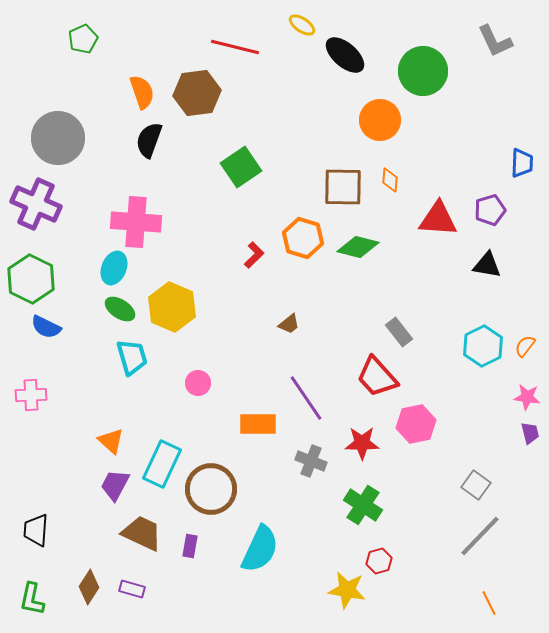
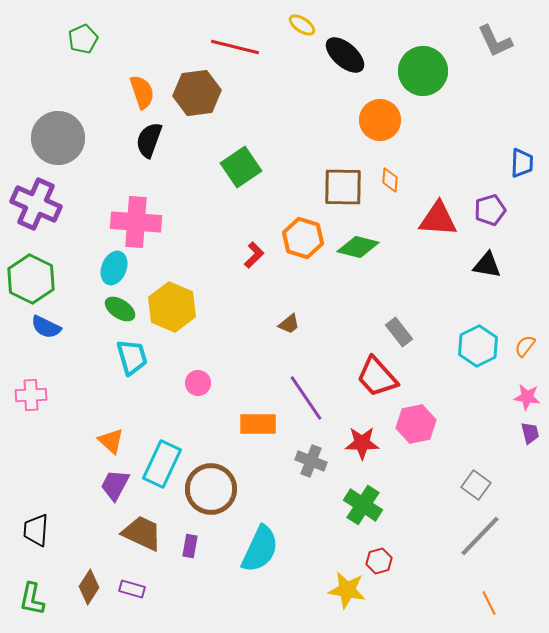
cyan hexagon at (483, 346): moved 5 px left
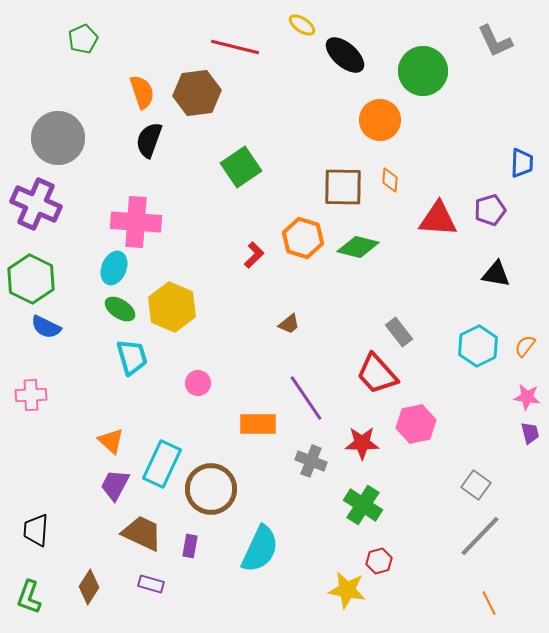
black triangle at (487, 265): moved 9 px right, 9 px down
red trapezoid at (377, 377): moved 3 px up
purple rectangle at (132, 589): moved 19 px right, 5 px up
green L-shape at (32, 599): moved 3 px left, 2 px up; rotated 8 degrees clockwise
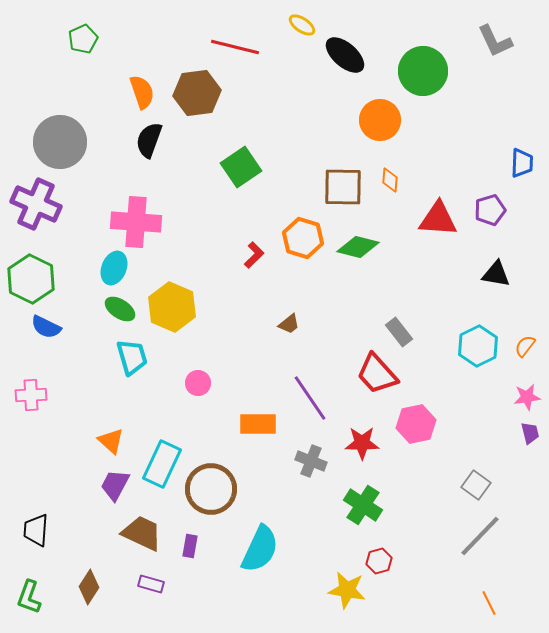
gray circle at (58, 138): moved 2 px right, 4 px down
pink star at (527, 397): rotated 16 degrees counterclockwise
purple line at (306, 398): moved 4 px right
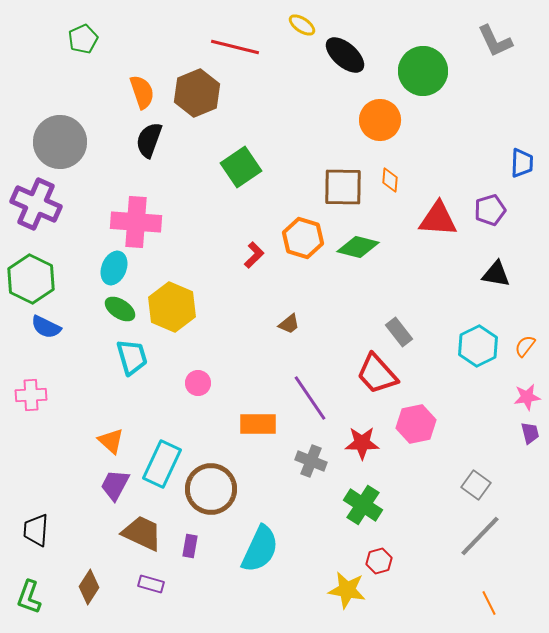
brown hexagon at (197, 93): rotated 15 degrees counterclockwise
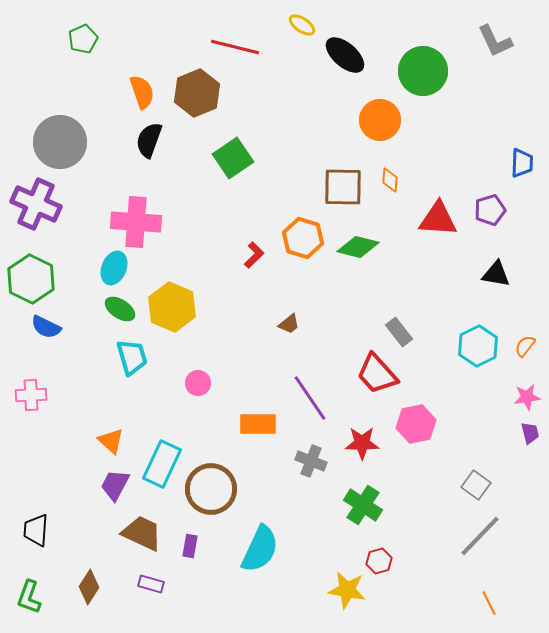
green square at (241, 167): moved 8 px left, 9 px up
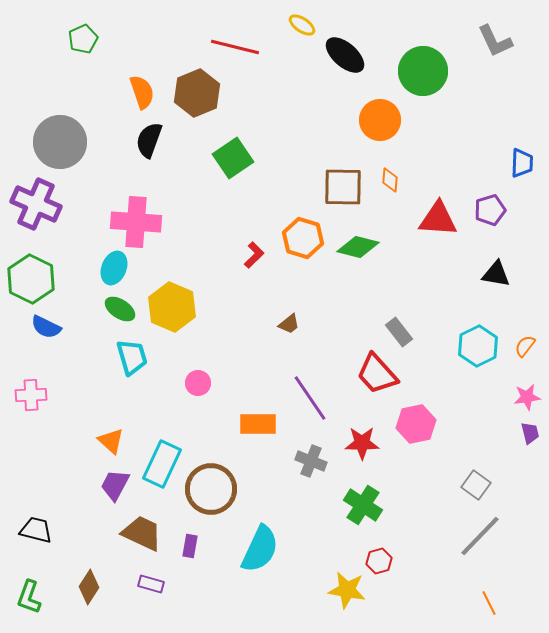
black trapezoid at (36, 530): rotated 100 degrees clockwise
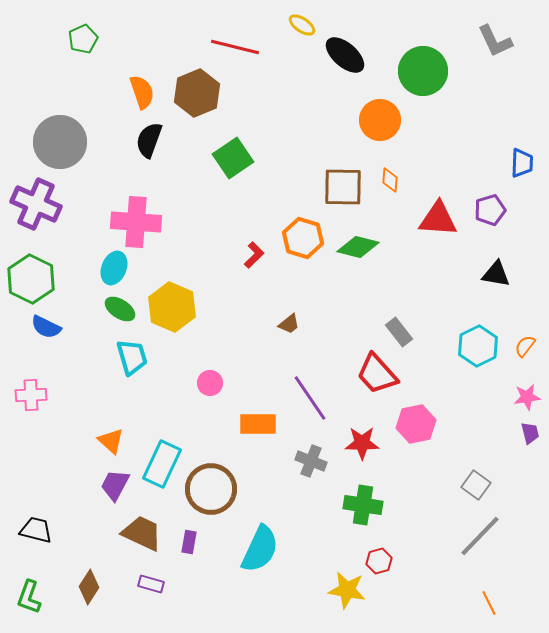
pink circle at (198, 383): moved 12 px right
green cross at (363, 505): rotated 24 degrees counterclockwise
purple rectangle at (190, 546): moved 1 px left, 4 px up
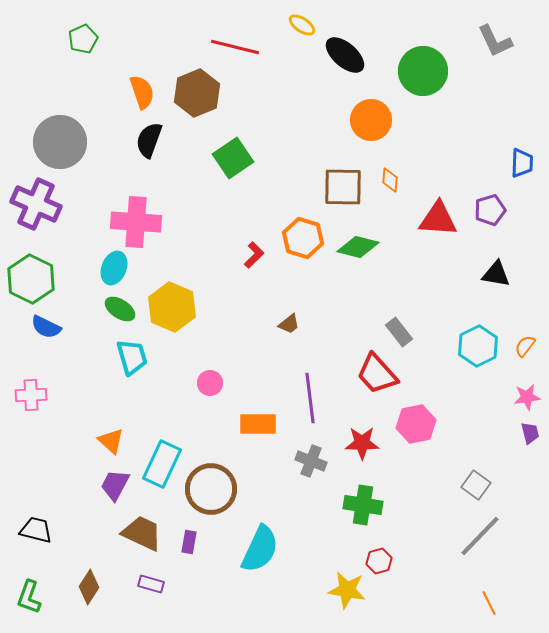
orange circle at (380, 120): moved 9 px left
purple line at (310, 398): rotated 27 degrees clockwise
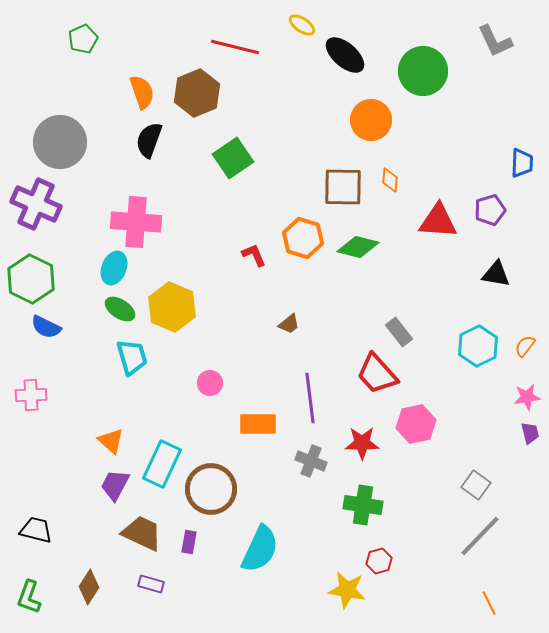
red triangle at (438, 219): moved 2 px down
red L-shape at (254, 255): rotated 68 degrees counterclockwise
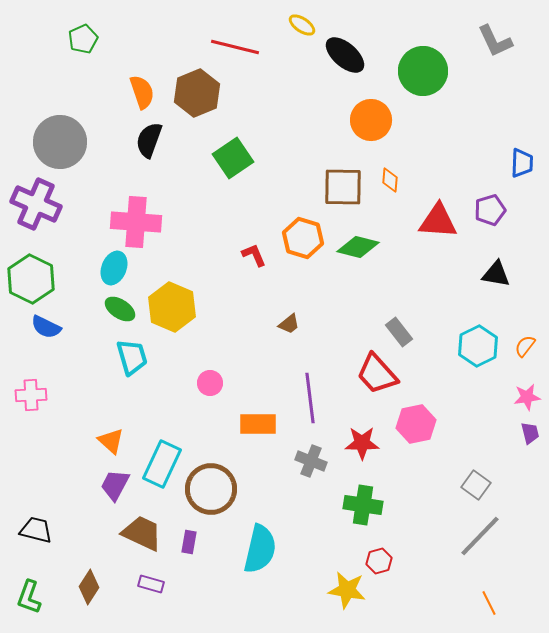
cyan semicircle at (260, 549): rotated 12 degrees counterclockwise
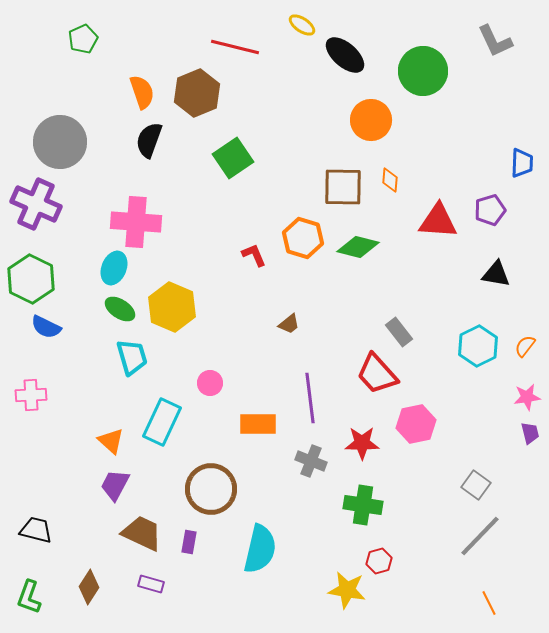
cyan rectangle at (162, 464): moved 42 px up
